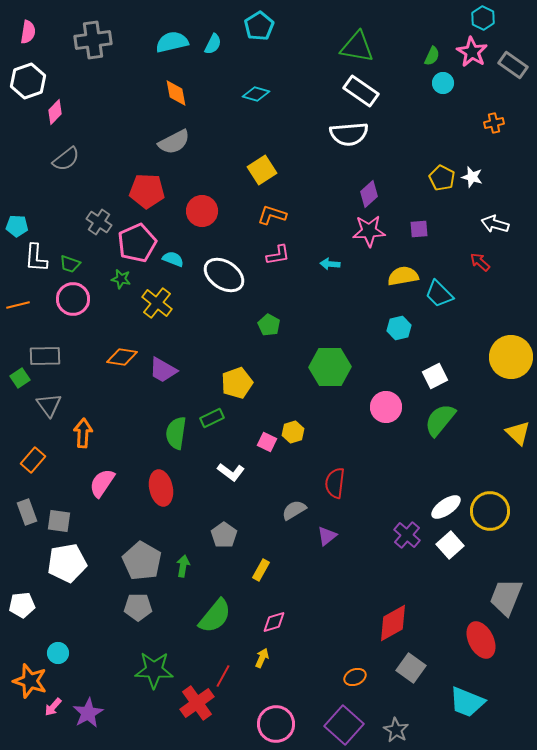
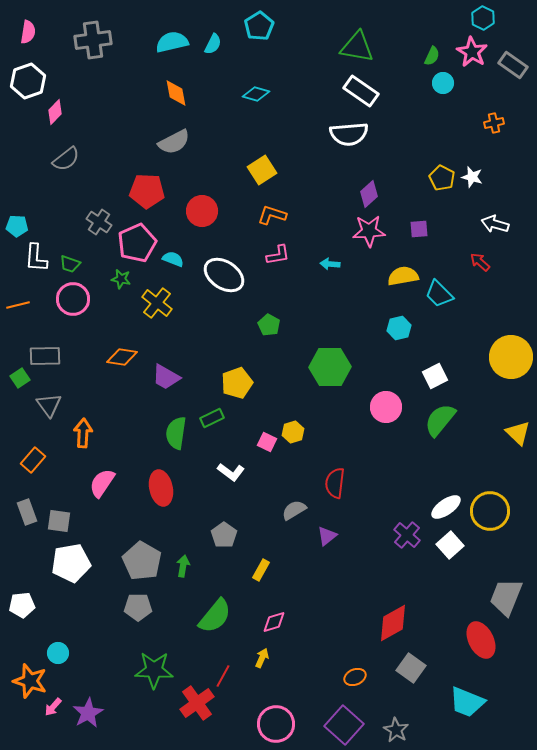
purple trapezoid at (163, 370): moved 3 px right, 7 px down
white pentagon at (67, 563): moved 4 px right
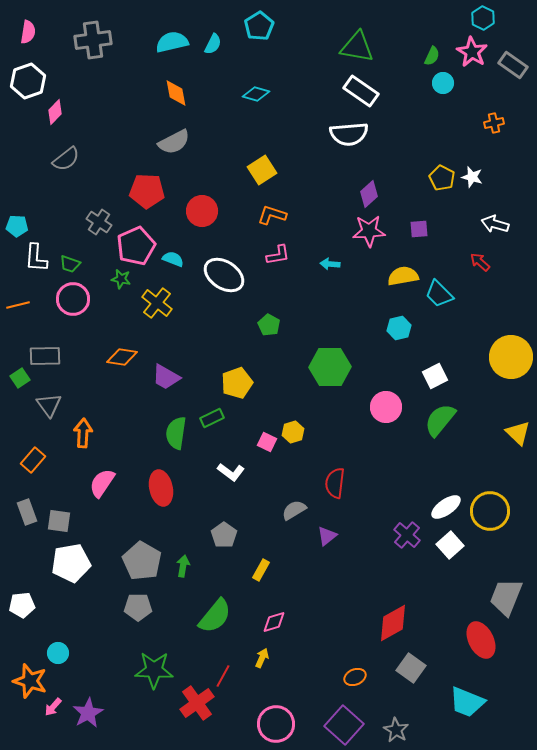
pink pentagon at (137, 243): moved 1 px left, 3 px down
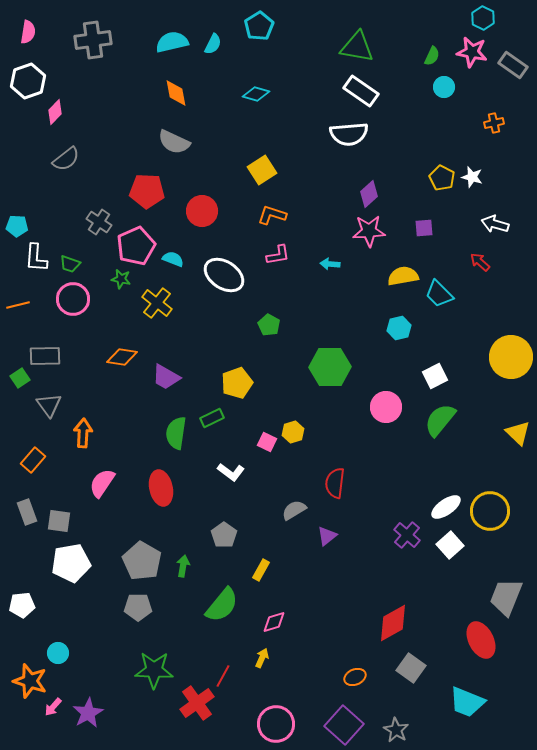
pink star at (472, 52): rotated 20 degrees counterclockwise
cyan circle at (443, 83): moved 1 px right, 4 px down
gray semicircle at (174, 142): rotated 52 degrees clockwise
purple square at (419, 229): moved 5 px right, 1 px up
green semicircle at (215, 616): moved 7 px right, 11 px up
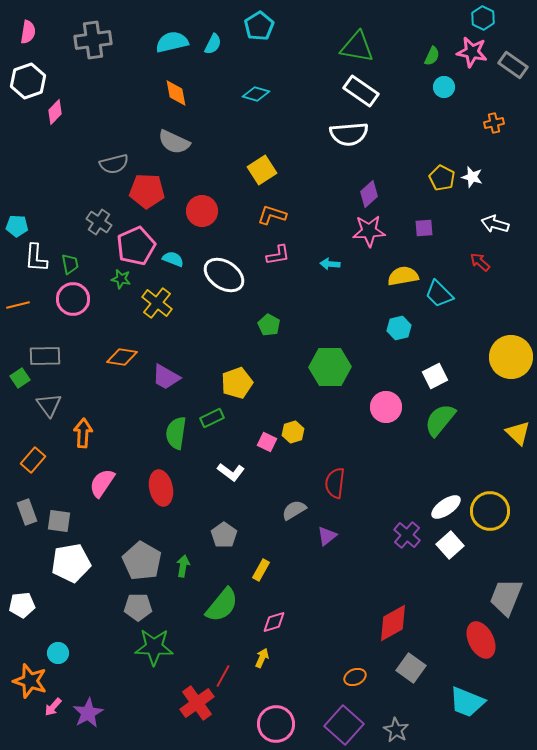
gray semicircle at (66, 159): moved 48 px right, 5 px down; rotated 24 degrees clockwise
green trapezoid at (70, 264): rotated 120 degrees counterclockwise
green star at (154, 670): moved 23 px up
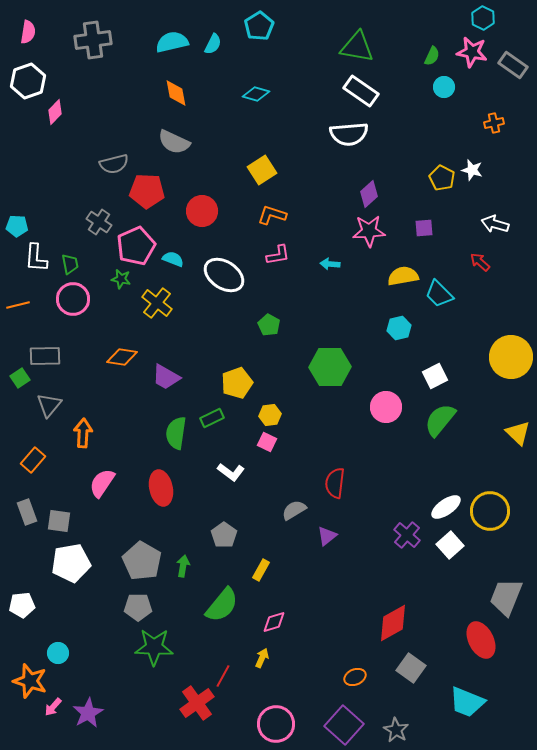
white star at (472, 177): moved 7 px up
gray triangle at (49, 405): rotated 16 degrees clockwise
yellow hexagon at (293, 432): moved 23 px left, 17 px up; rotated 10 degrees clockwise
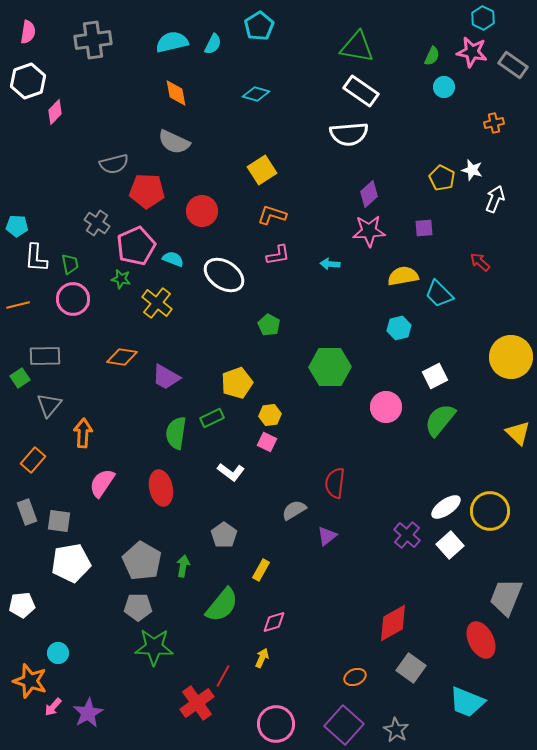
gray cross at (99, 222): moved 2 px left, 1 px down
white arrow at (495, 224): moved 25 px up; rotated 96 degrees clockwise
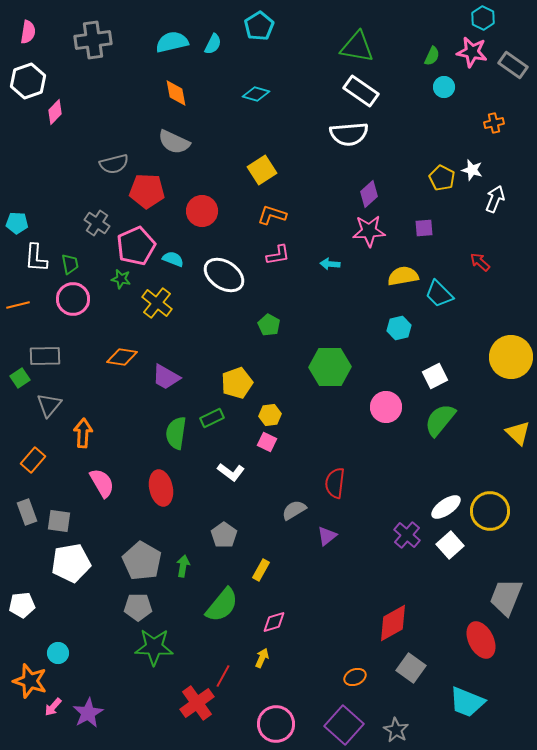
cyan pentagon at (17, 226): moved 3 px up
pink semicircle at (102, 483): rotated 116 degrees clockwise
